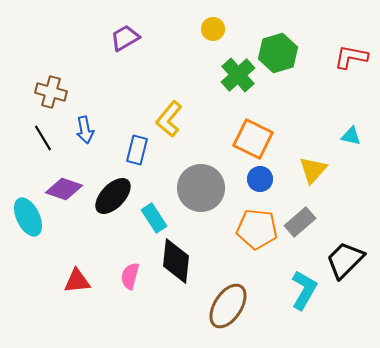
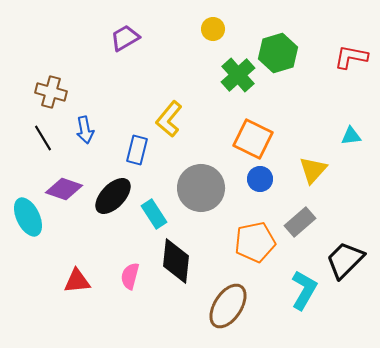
cyan triangle: rotated 20 degrees counterclockwise
cyan rectangle: moved 4 px up
orange pentagon: moved 2 px left, 13 px down; rotated 18 degrees counterclockwise
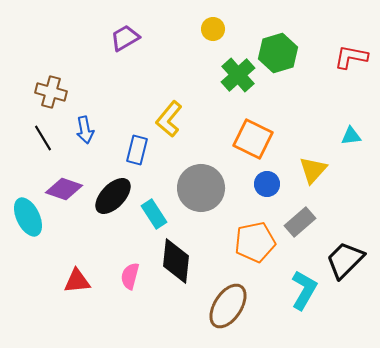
blue circle: moved 7 px right, 5 px down
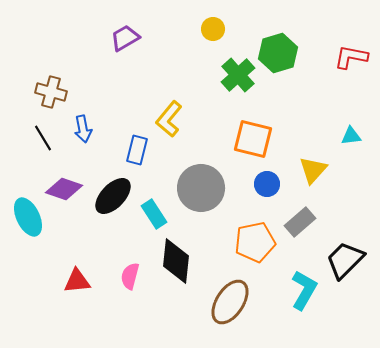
blue arrow: moved 2 px left, 1 px up
orange square: rotated 12 degrees counterclockwise
brown ellipse: moved 2 px right, 4 px up
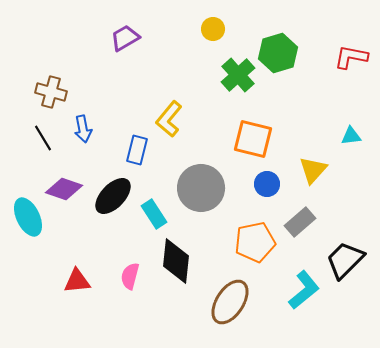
cyan L-shape: rotated 21 degrees clockwise
